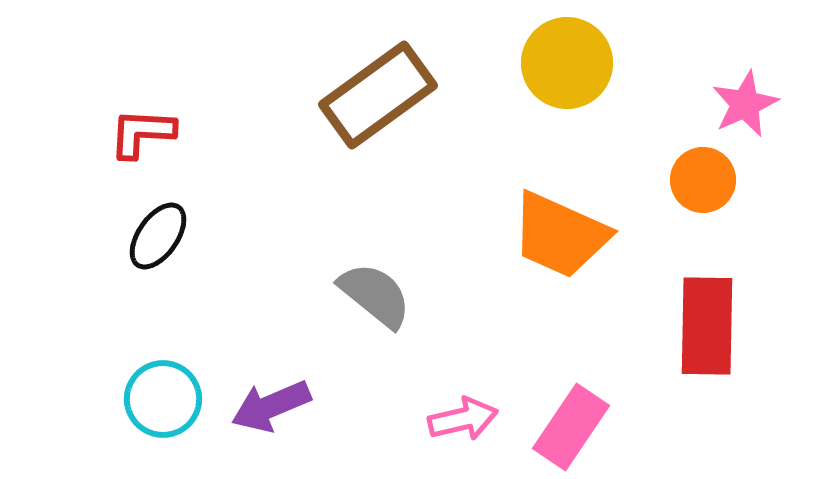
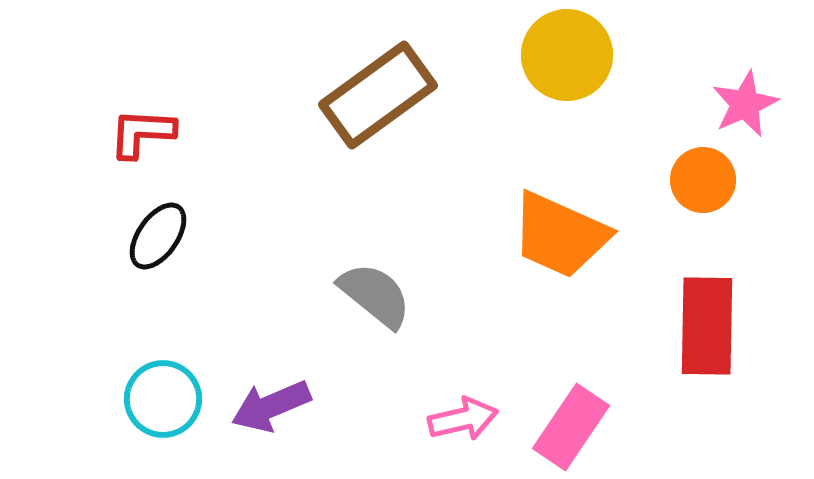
yellow circle: moved 8 px up
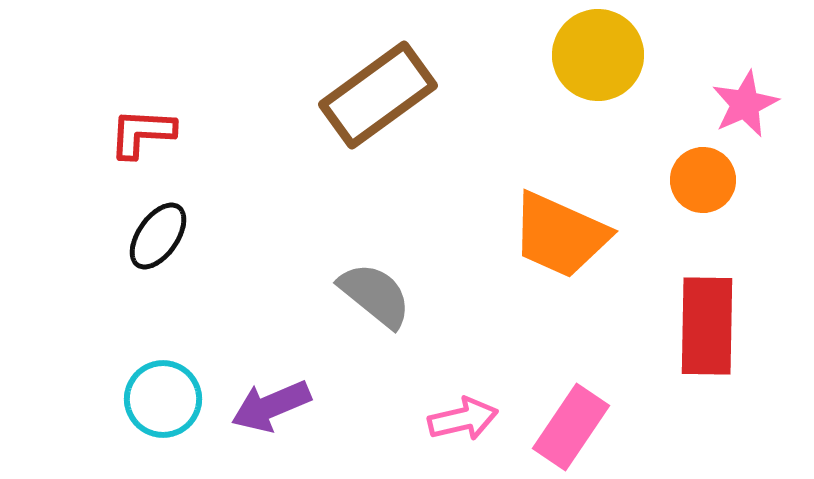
yellow circle: moved 31 px right
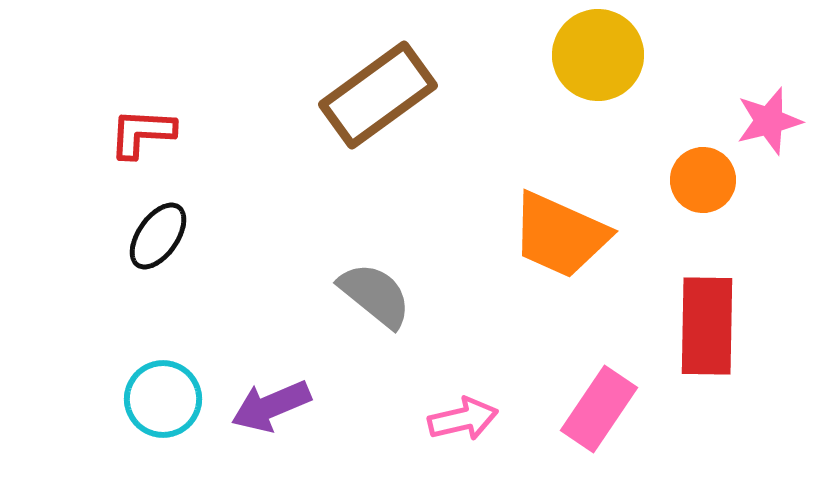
pink star: moved 24 px right, 17 px down; rotated 10 degrees clockwise
pink rectangle: moved 28 px right, 18 px up
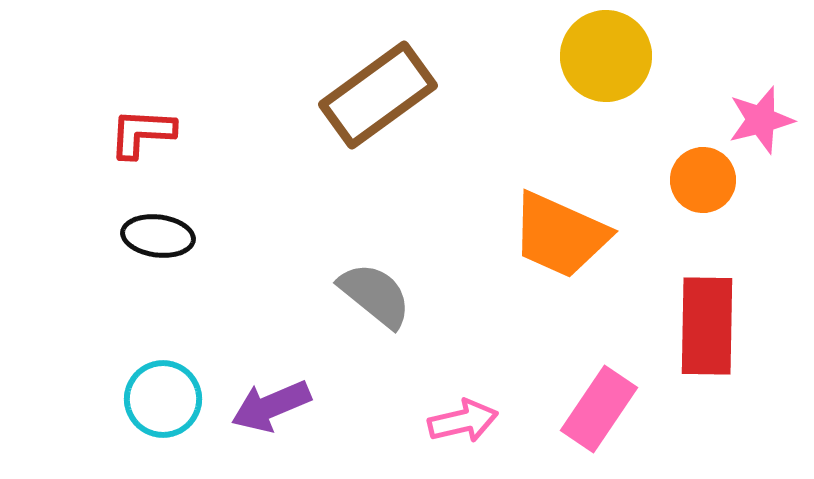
yellow circle: moved 8 px right, 1 px down
pink star: moved 8 px left, 1 px up
black ellipse: rotated 62 degrees clockwise
pink arrow: moved 2 px down
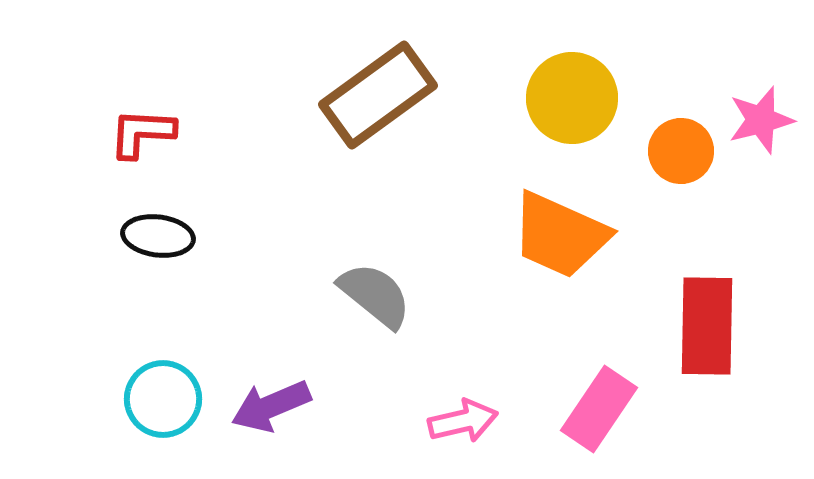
yellow circle: moved 34 px left, 42 px down
orange circle: moved 22 px left, 29 px up
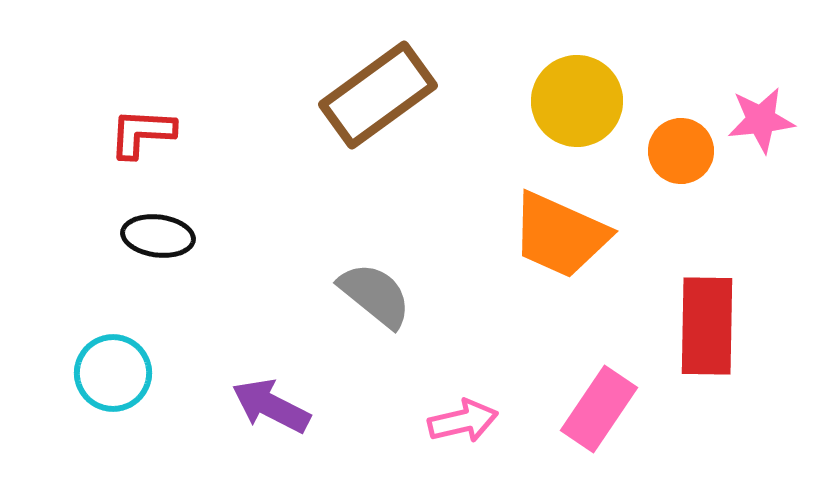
yellow circle: moved 5 px right, 3 px down
pink star: rotated 8 degrees clockwise
cyan circle: moved 50 px left, 26 px up
purple arrow: rotated 50 degrees clockwise
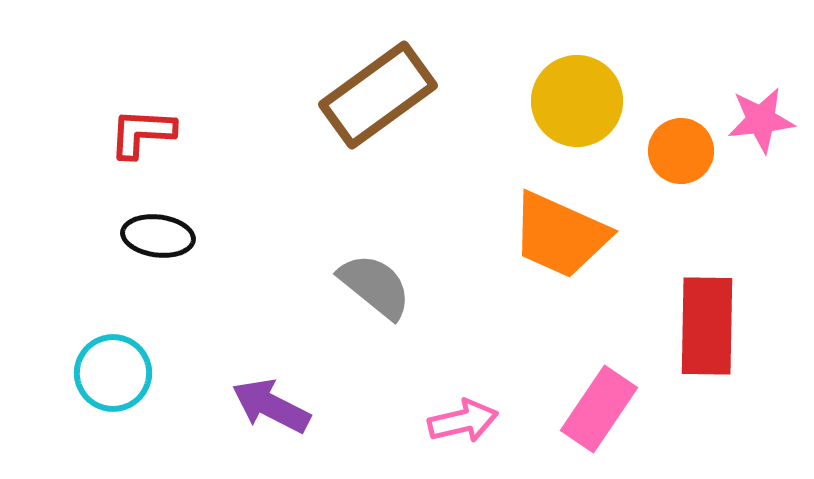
gray semicircle: moved 9 px up
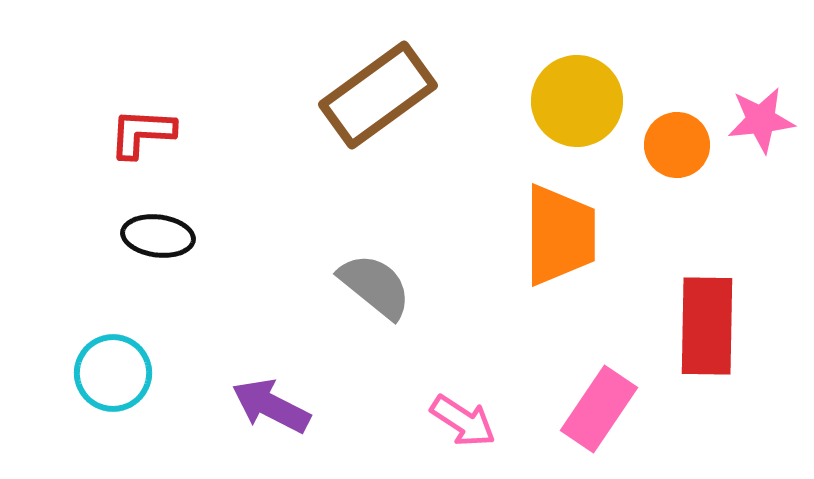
orange circle: moved 4 px left, 6 px up
orange trapezoid: rotated 114 degrees counterclockwise
pink arrow: rotated 46 degrees clockwise
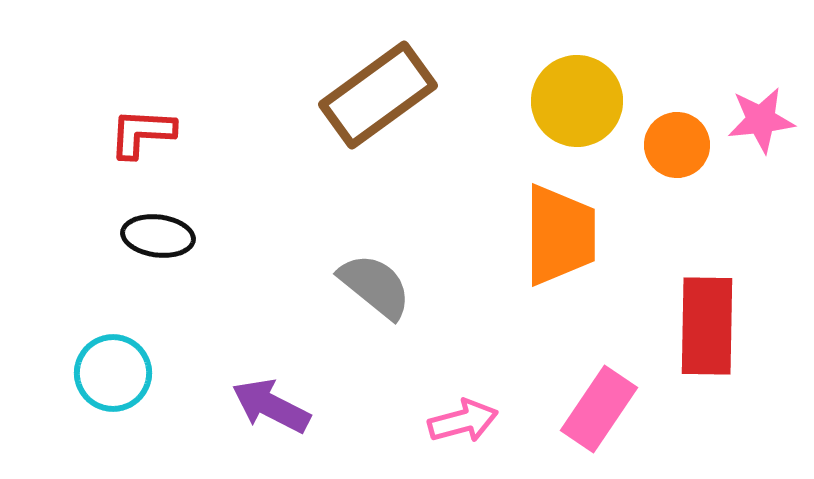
pink arrow: rotated 48 degrees counterclockwise
